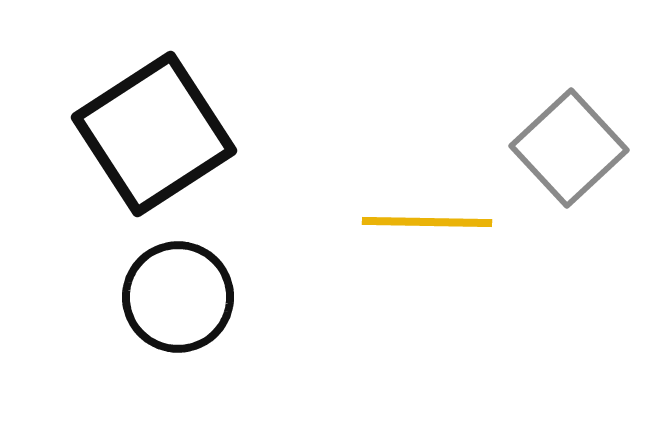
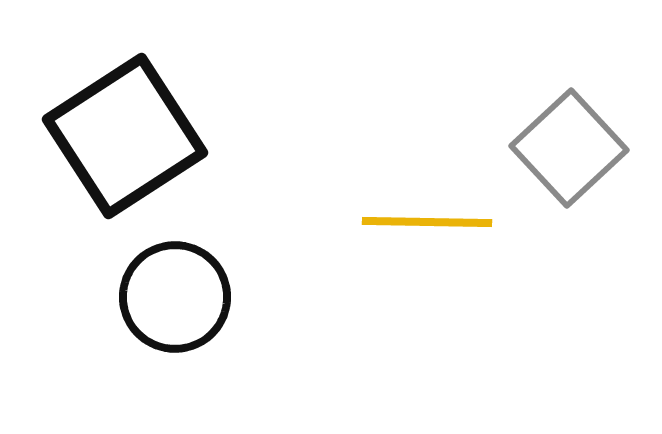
black square: moved 29 px left, 2 px down
black circle: moved 3 px left
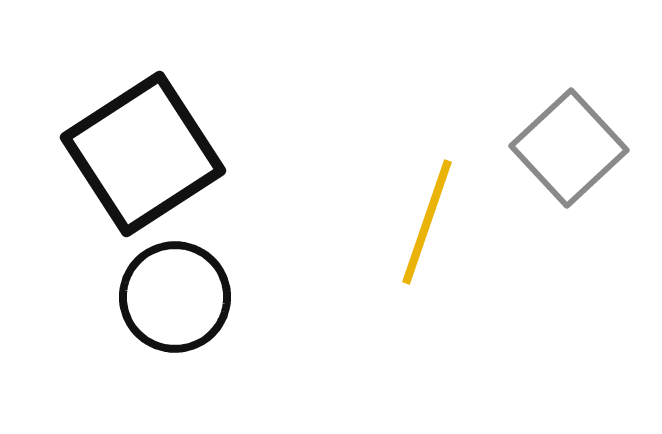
black square: moved 18 px right, 18 px down
yellow line: rotated 72 degrees counterclockwise
